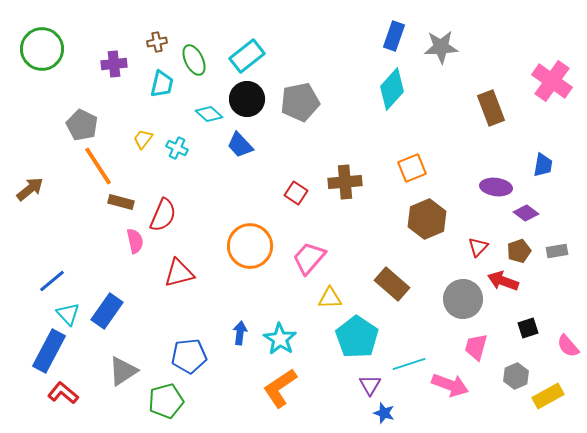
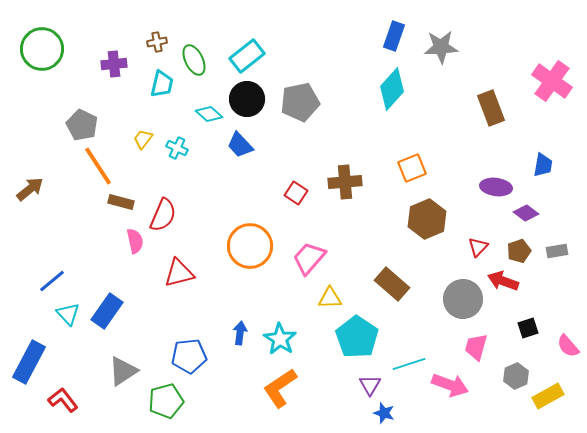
blue rectangle at (49, 351): moved 20 px left, 11 px down
red L-shape at (63, 393): moved 7 px down; rotated 12 degrees clockwise
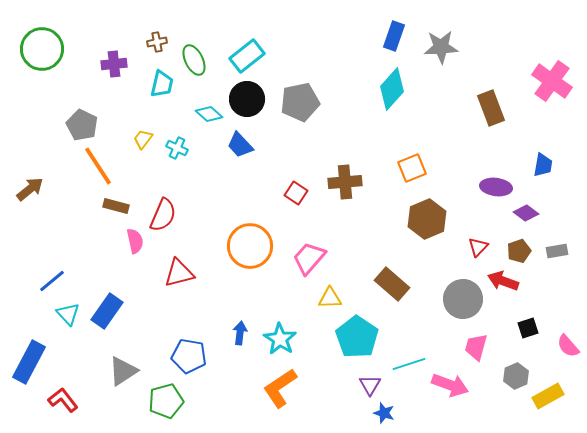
brown rectangle at (121, 202): moved 5 px left, 4 px down
blue pentagon at (189, 356): rotated 16 degrees clockwise
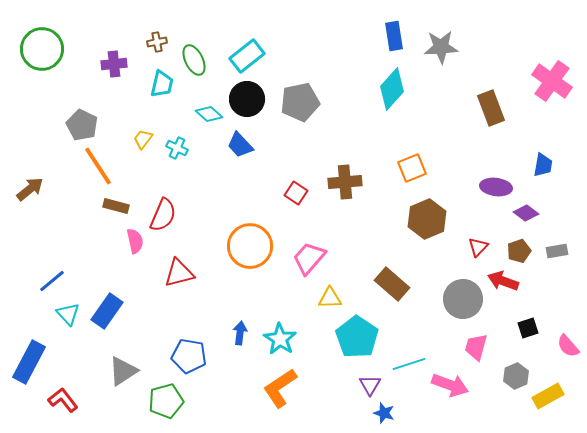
blue rectangle at (394, 36): rotated 28 degrees counterclockwise
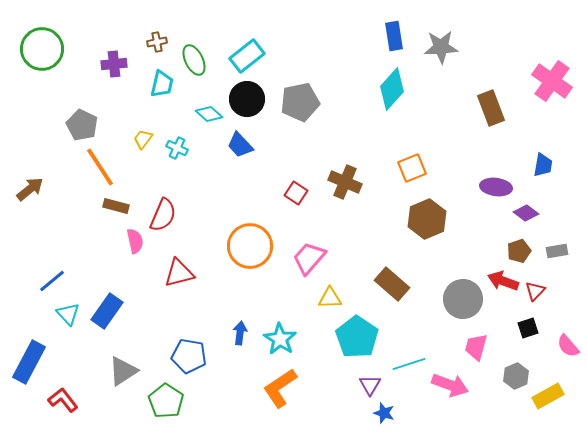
orange line at (98, 166): moved 2 px right, 1 px down
brown cross at (345, 182): rotated 28 degrees clockwise
red triangle at (478, 247): moved 57 px right, 44 px down
green pentagon at (166, 401): rotated 24 degrees counterclockwise
